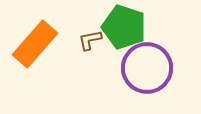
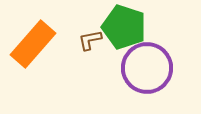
orange rectangle: moved 2 px left
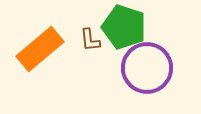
brown L-shape: rotated 85 degrees counterclockwise
orange rectangle: moved 7 px right, 5 px down; rotated 9 degrees clockwise
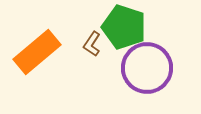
brown L-shape: moved 2 px right, 4 px down; rotated 40 degrees clockwise
orange rectangle: moved 3 px left, 3 px down
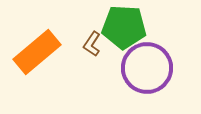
green pentagon: rotated 15 degrees counterclockwise
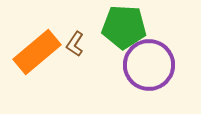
brown L-shape: moved 17 px left
purple circle: moved 2 px right, 3 px up
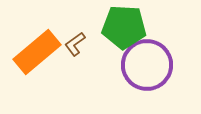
brown L-shape: rotated 20 degrees clockwise
purple circle: moved 2 px left
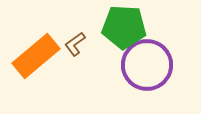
orange rectangle: moved 1 px left, 4 px down
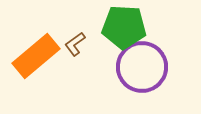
purple circle: moved 5 px left, 2 px down
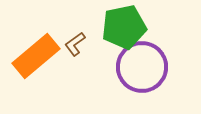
green pentagon: rotated 15 degrees counterclockwise
